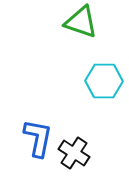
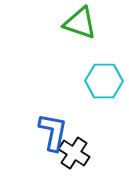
green triangle: moved 1 px left, 1 px down
blue L-shape: moved 15 px right, 6 px up
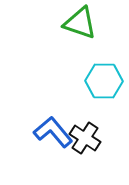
blue L-shape: rotated 51 degrees counterclockwise
black cross: moved 11 px right, 15 px up
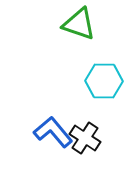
green triangle: moved 1 px left, 1 px down
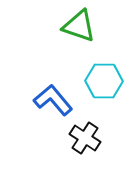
green triangle: moved 2 px down
blue L-shape: moved 32 px up
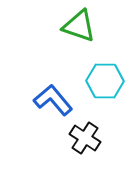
cyan hexagon: moved 1 px right
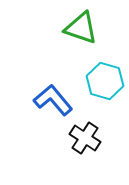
green triangle: moved 2 px right, 2 px down
cyan hexagon: rotated 15 degrees clockwise
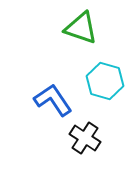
blue L-shape: rotated 6 degrees clockwise
